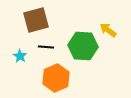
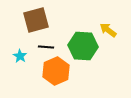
orange hexagon: moved 7 px up
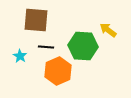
brown square: rotated 20 degrees clockwise
orange hexagon: moved 2 px right
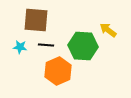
black line: moved 2 px up
cyan star: moved 9 px up; rotated 24 degrees counterclockwise
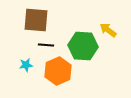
cyan star: moved 6 px right, 18 px down; rotated 16 degrees counterclockwise
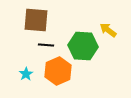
cyan star: moved 9 px down; rotated 24 degrees counterclockwise
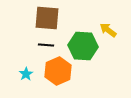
brown square: moved 11 px right, 2 px up
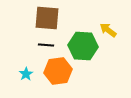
orange hexagon: rotated 16 degrees clockwise
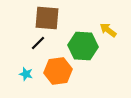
black line: moved 8 px left, 2 px up; rotated 49 degrees counterclockwise
cyan star: rotated 24 degrees counterclockwise
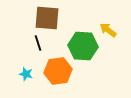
black line: rotated 63 degrees counterclockwise
